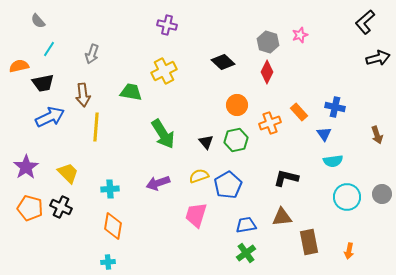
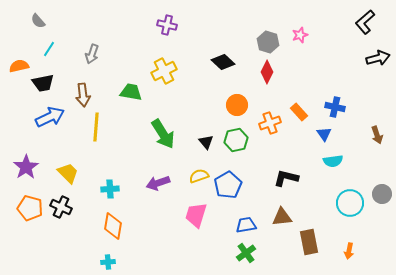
cyan circle at (347, 197): moved 3 px right, 6 px down
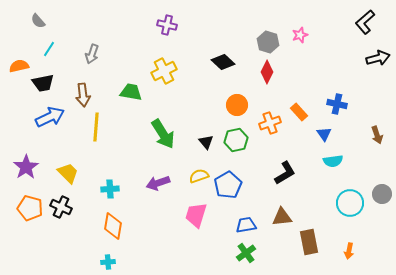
blue cross at (335, 107): moved 2 px right, 3 px up
black L-shape at (286, 178): moved 1 px left, 5 px up; rotated 135 degrees clockwise
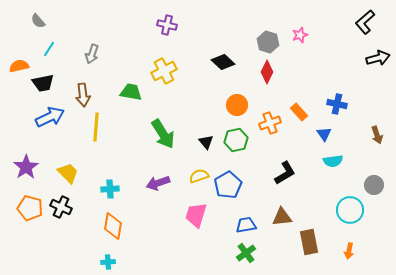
gray circle at (382, 194): moved 8 px left, 9 px up
cyan circle at (350, 203): moved 7 px down
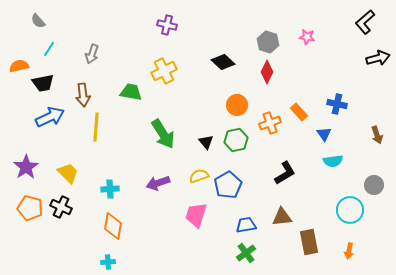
pink star at (300, 35): moved 7 px right, 2 px down; rotated 28 degrees clockwise
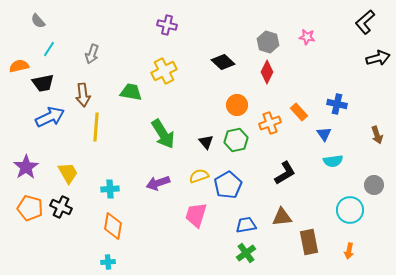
yellow trapezoid at (68, 173): rotated 15 degrees clockwise
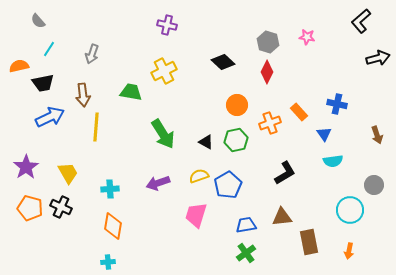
black L-shape at (365, 22): moved 4 px left, 1 px up
black triangle at (206, 142): rotated 21 degrees counterclockwise
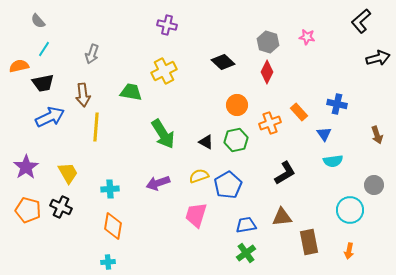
cyan line at (49, 49): moved 5 px left
orange pentagon at (30, 208): moved 2 px left, 2 px down
